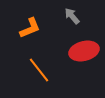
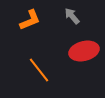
orange L-shape: moved 8 px up
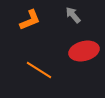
gray arrow: moved 1 px right, 1 px up
orange line: rotated 20 degrees counterclockwise
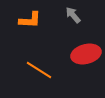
orange L-shape: rotated 25 degrees clockwise
red ellipse: moved 2 px right, 3 px down
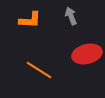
gray arrow: moved 2 px left, 1 px down; rotated 18 degrees clockwise
red ellipse: moved 1 px right
